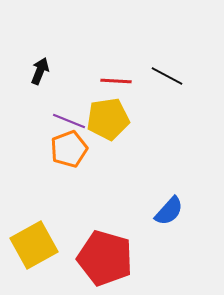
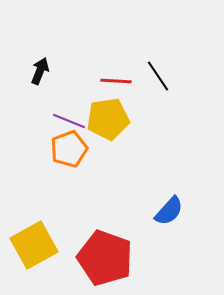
black line: moved 9 px left; rotated 28 degrees clockwise
red pentagon: rotated 4 degrees clockwise
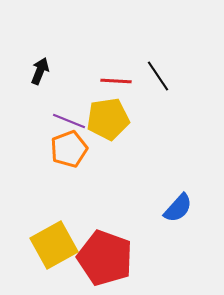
blue semicircle: moved 9 px right, 3 px up
yellow square: moved 20 px right
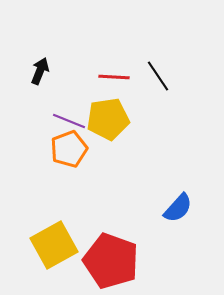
red line: moved 2 px left, 4 px up
red pentagon: moved 6 px right, 3 px down
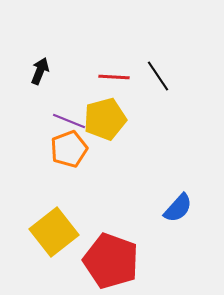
yellow pentagon: moved 3 px left; rotated 6 degrees counterclockwise
yellow square: moved 13 px up; rotated 9 degrees counterclockwise
